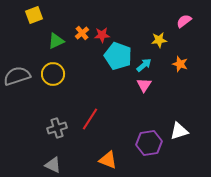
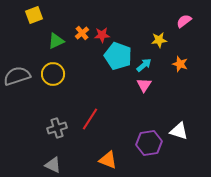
white triangle: rotated 36 degrees clockwise
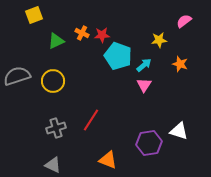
orange cross: rotated 24 degrees counterclockwise
yellow circle: moved 7 px down
red line: moved 1 px right, 1 px down
gray cross: moved 1 px left
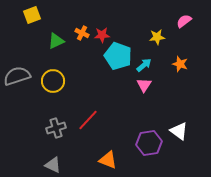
yellow square: moved 2 px left
yellow star: moved 2 px left, 3 px up
red line: moved 3 px left; rotated 10 degrees clockwise
white triangle: rotated 18 degrees clockwise
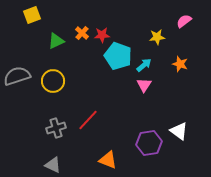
orange cross: rotated 16 degrees clockwise
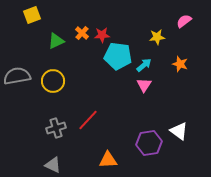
cyan pentagon: rotated 12 degrees counterclockwise
gray semicircle: rotated 8 degrees clockwise
orange triangle: rotated 24 degrees counterclockwise
